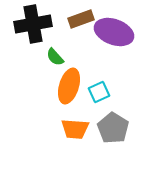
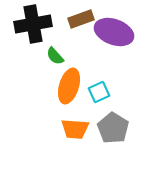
green semicircle: moved 1 px up
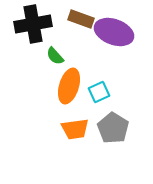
brown rectangle: rotated 40 degrees clockwise
orange trapezoid: rotated 12 degrees counterclockwise
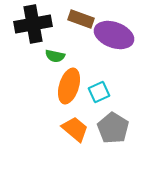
purple ellipse: moved 3 px down
green semicircle: rotated 36 degrees counterclockwise
orange trapezoid: rotated 132 degrees counterclockwise
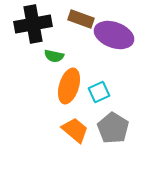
green semicircle: moved 1 px left
orange trapezoid: moved 1 px down
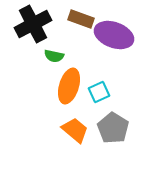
black cross: rotated 18 degrees counterclockwise
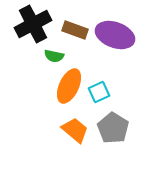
brown rectangle: moved 6 px left, 11 px down
purple ellipse: moved 1 px right
orange ellipse: rotated 8 degrees clockwise
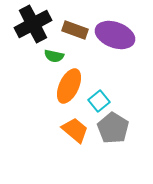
cyan square: moved 9 px down; rotated 15 degrees counterclockwise
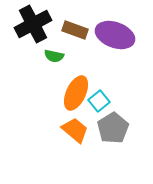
orange ellipse: moved 7 px right, 7 px down
gray pentagon: rotated 8 degrees clockwise
